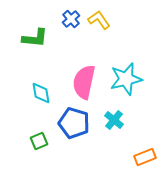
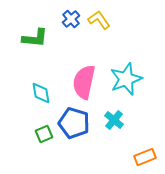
cyan star: rotated 8 degrees counterclockwise
green square: moved 5 px right, 7 px up
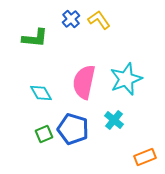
cyan diamond: rotated 20 degrees counterclockwise
blue pentagon: moved 1 px left, 6 px down
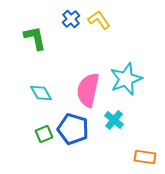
green L-shape: rotated 108 degrees counterclockwise
pink semicircle: moved 4 px right, 8 px down
orange rectangle: rotated 30 degrees clockwise
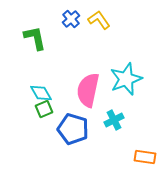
cyan cross: rotated 24 degrees clockwise
green square: moved 25 px up
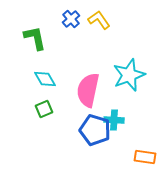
cyan star: moved 3 px right, 4 px up
cyan diamond: moved 4 px right, 14 px up
cyan cross: rotated 30 degrees clockwise
blue pentagon: moved 22 px right, 1 px down
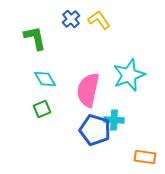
green square: moved 2 px left
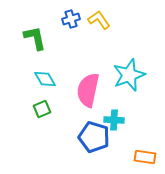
blue cross: rotated 24 degrees clockwise
blue pentagon: moved 1 px left, 7 px down
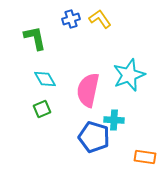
yellow L-shape: moved 1 px right, 1 px up
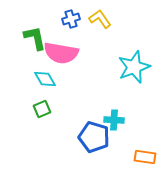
cyan star: moved 5 px right, 8 px up
pink semicircle: moved 27 px left, 37 px up; rotated 92 degrees counterclockwise
